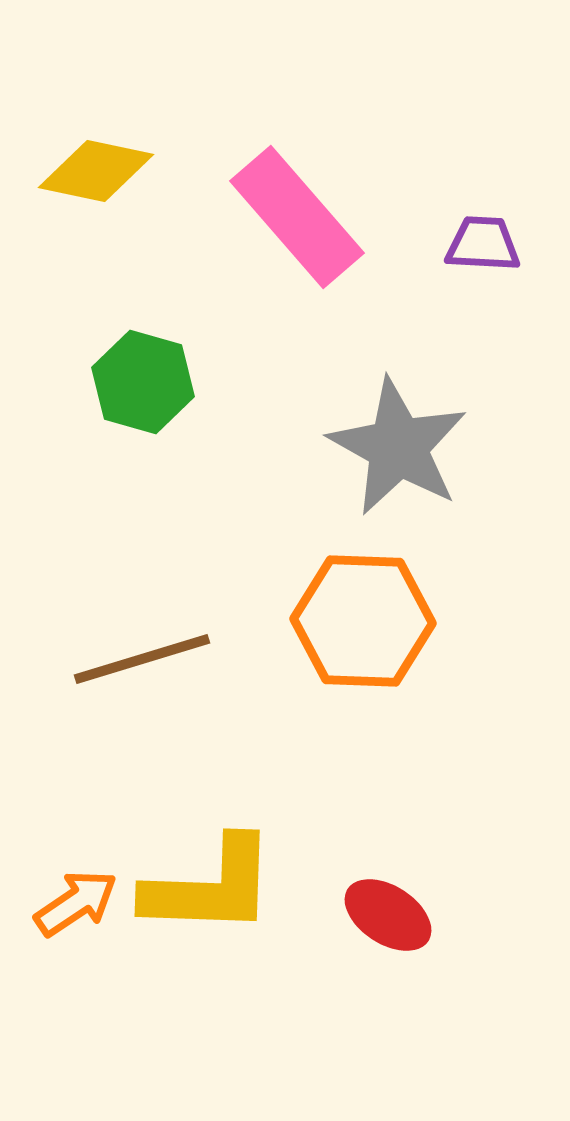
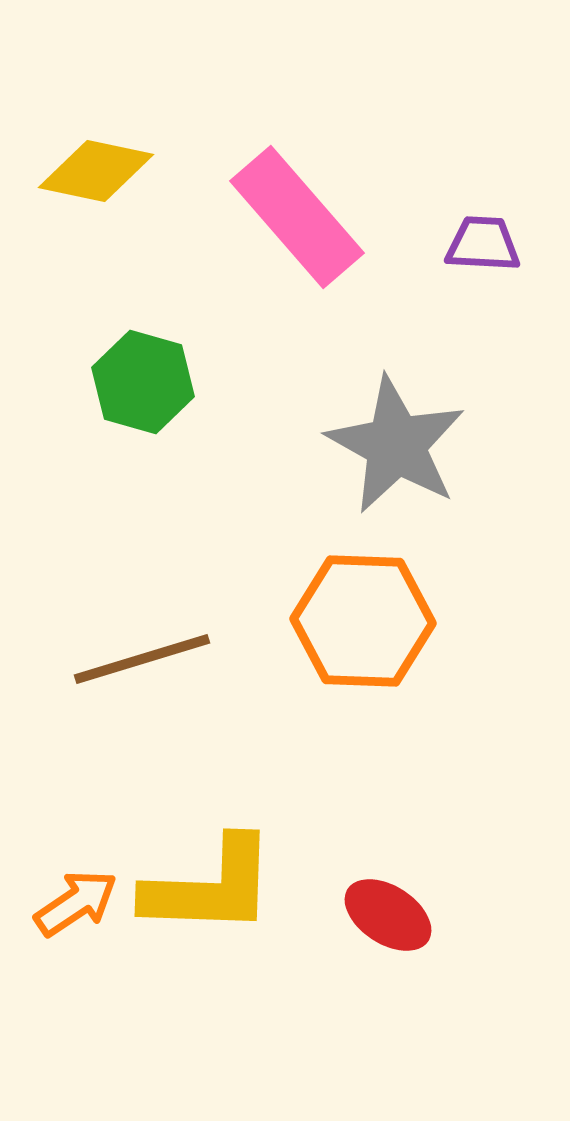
gray star: moved 2 px left, 2 px up
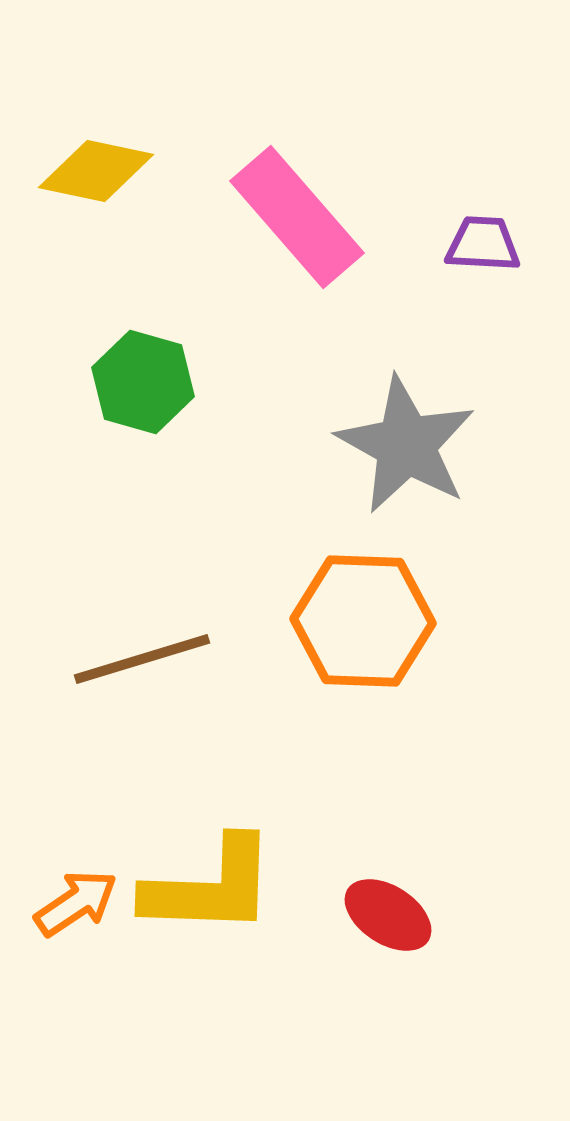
gray star: moved 10 px right
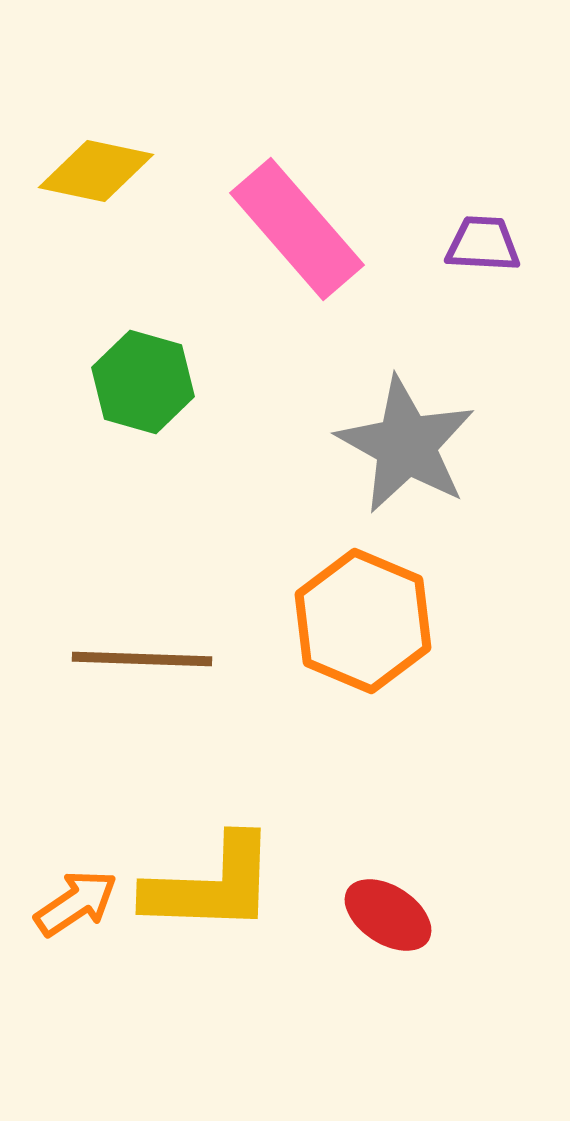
pink rectangle: moved 12 px down
orange hexagon: rotated 21 degrees clockwise
brown line: rotated 19 degrees clockwise
yellow L-shape: moved 1 px right, 2 px up
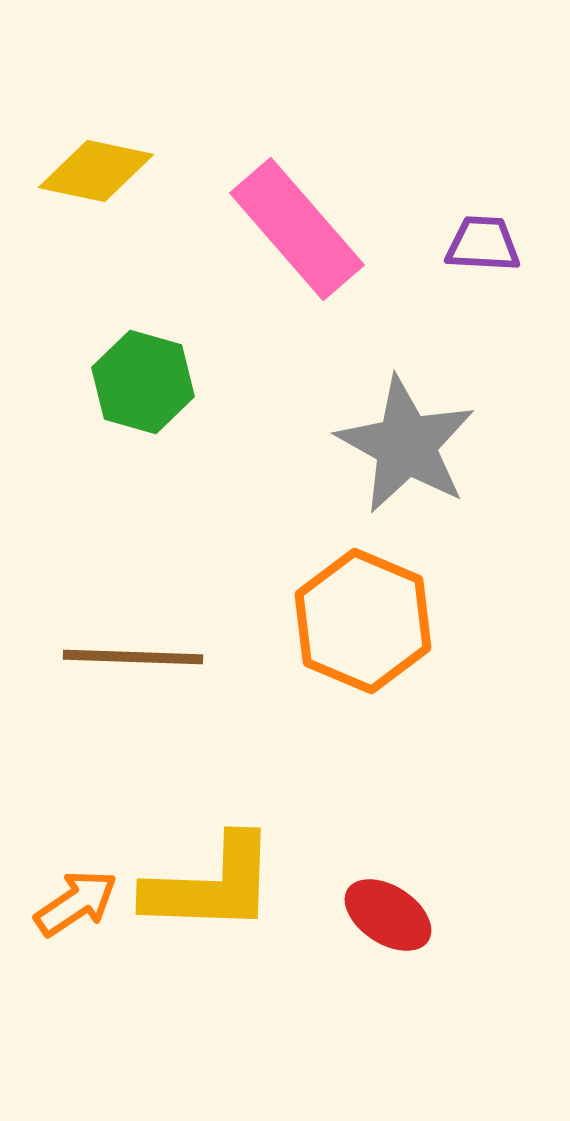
brown line: moved 9 px left, 2 px up
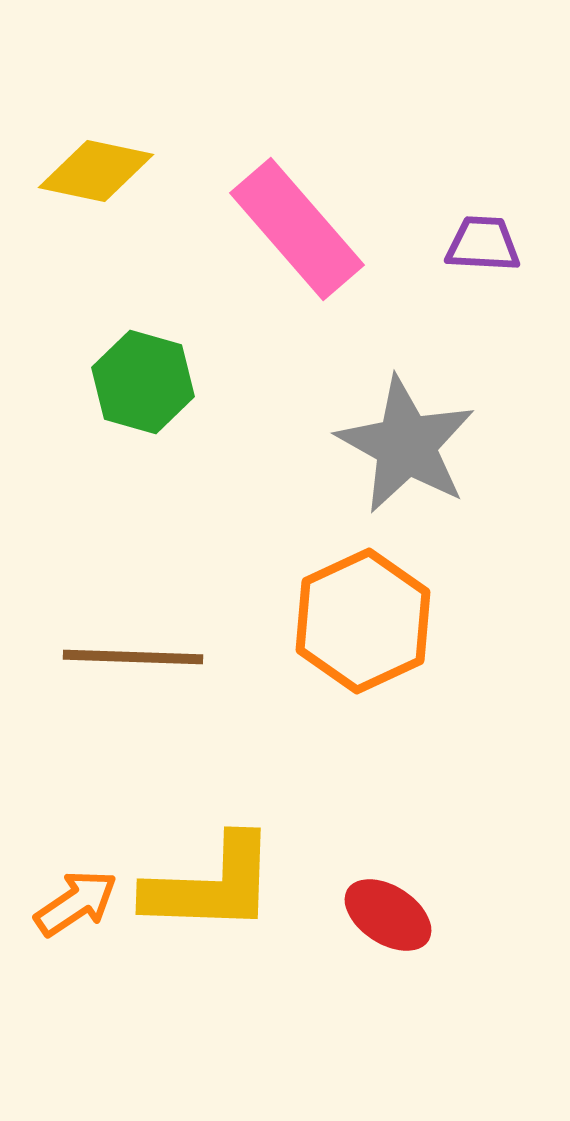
orange hexagon: rotated 12 degrees clockwise
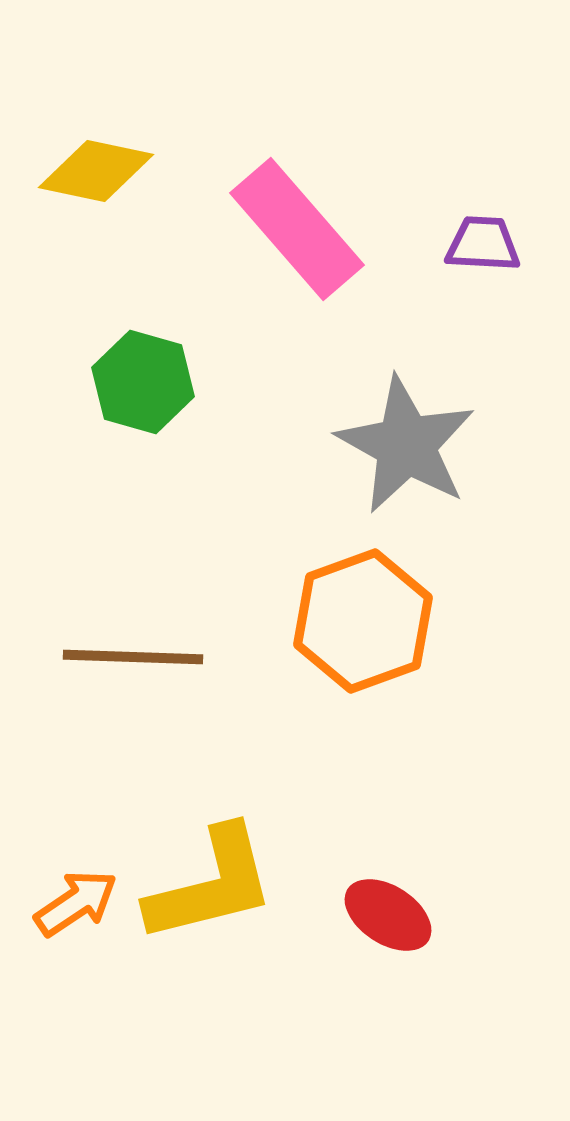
orange hexagon: rotated 5 degrees clockwise
yellow L-shape: rotated 16 degrees counterclockwise
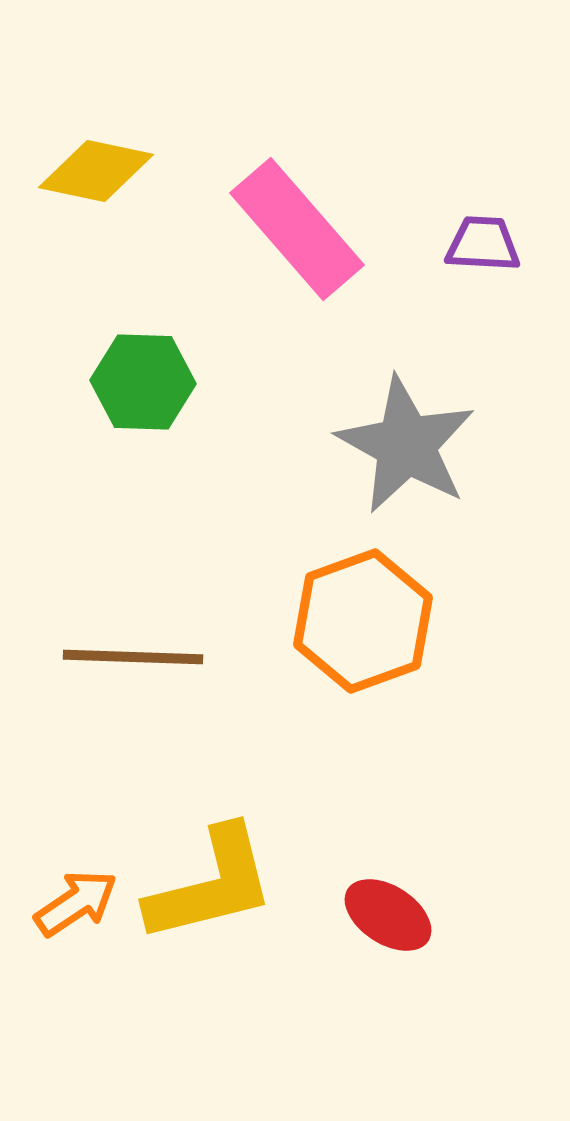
green hexagon: rotated 14 degrees counterclockwise
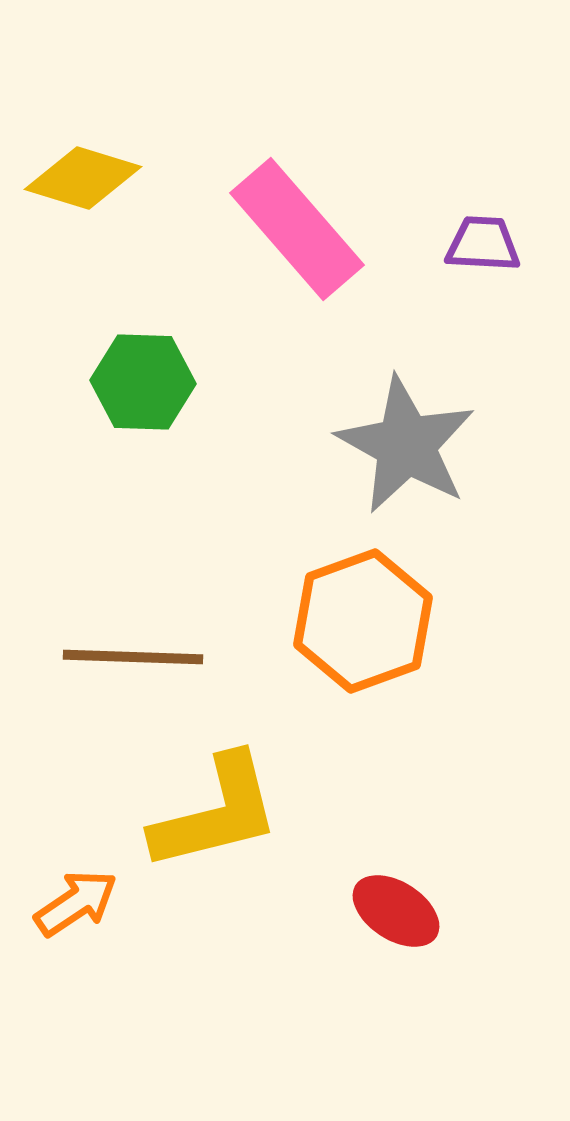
yellow diamond: moved 13 px left, 7 px down; rotated 5 degrees clockwise
yellow L-shape: moved 5 px right, 72 px up
red ellipse: moved 8 px right, 4 px up
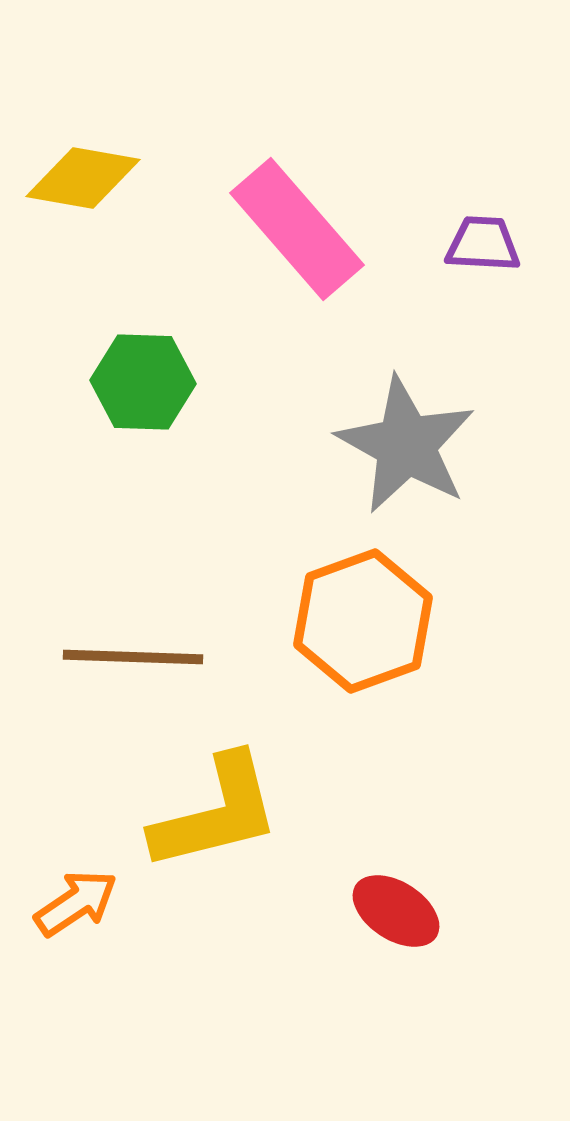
yellow diamond: rotated 7 degrees counterclockwise
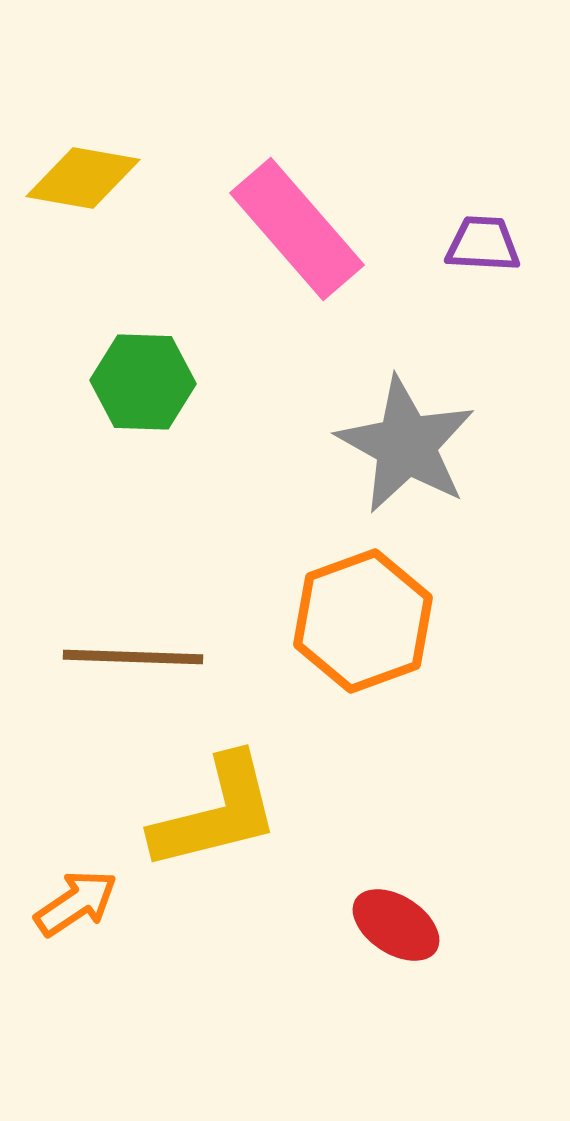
red ellipse: moved 14 px down
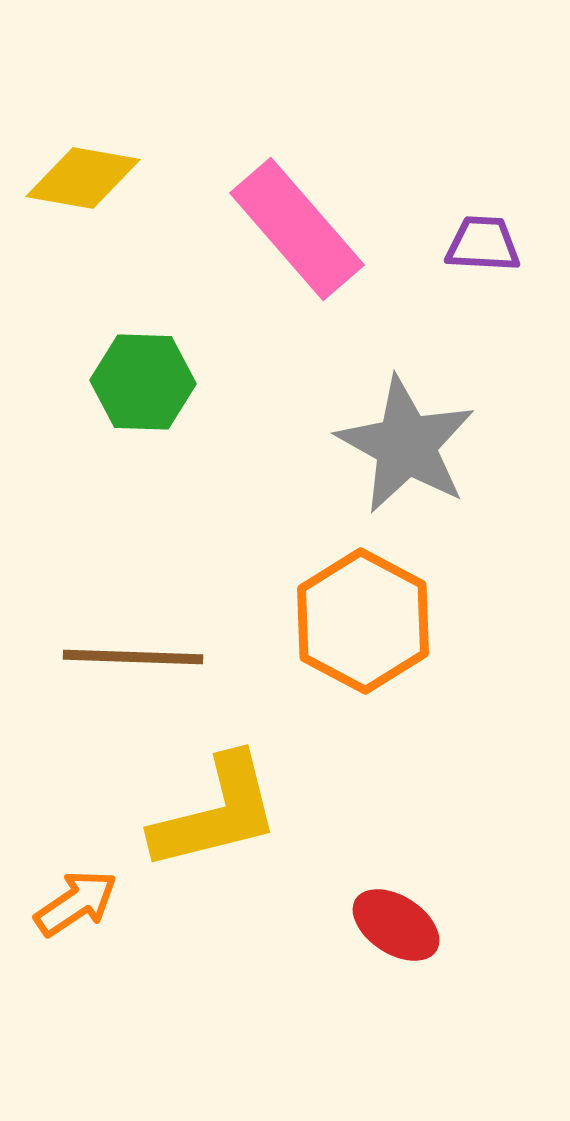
orange hexagon: rotated 12 degrees counterclockwise
